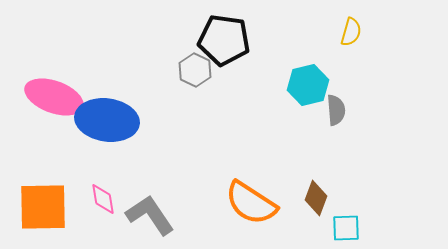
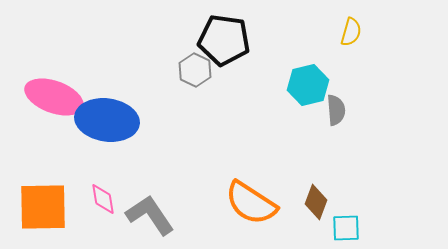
brown diamond: moved 4 px down
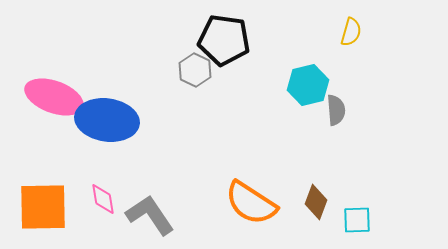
cyan square: moved 11 px right, 8 px up
